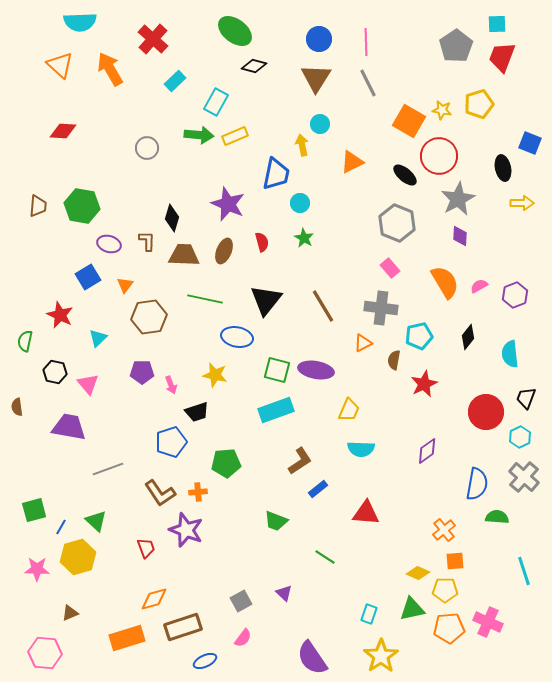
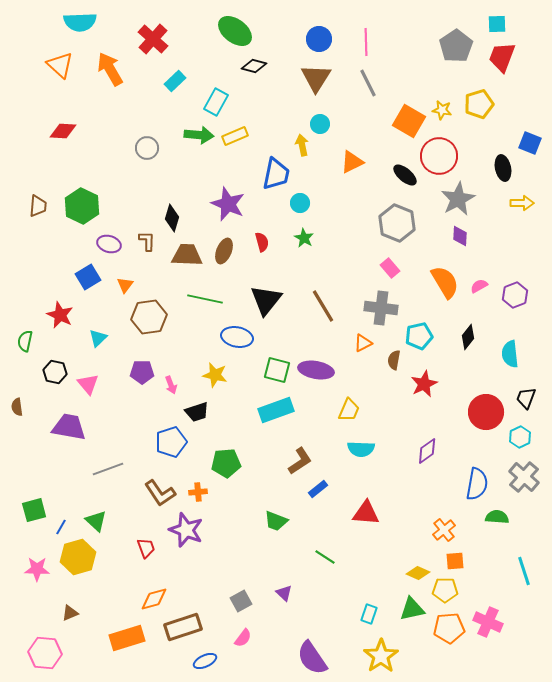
green hexagon at (82, 206): rotated 16 degrees clockwise
brown trapezoid at (184, 255): moved 3 px right
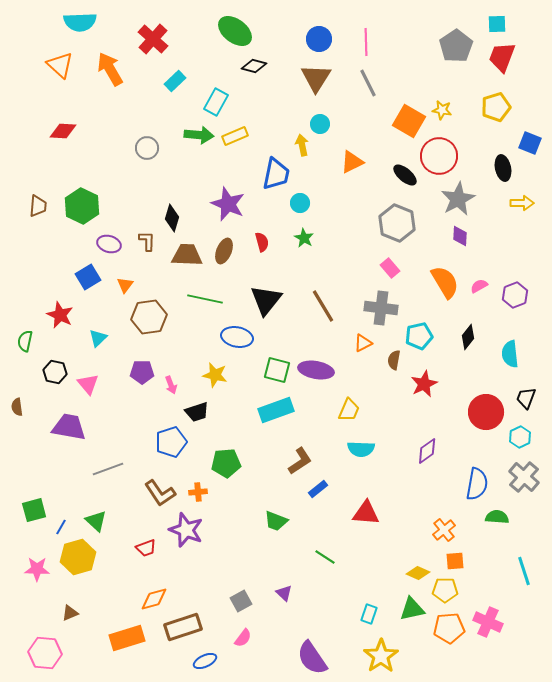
yellow pentagon at (479, 104): moved 17 px right, 3 px down
red trapezoid at (146, 548): rotated 90 degrees clockwise
